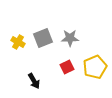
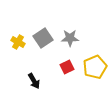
gray square: rotated 12 degrees counterclockwise
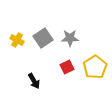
yellow cross: moved 1 px left, 2 px up
yellow pentagon: rotated 10 degrees counterclockwise
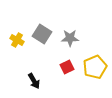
gray square: moved 1 px left, 4 px up; rotated 24 degrees counterclockwise
yellow pentagon: rotated 10 degrees clockwise
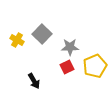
gray square: rotated 12 degrees clockwise
gray star: moved 9 px down
yellow pentagon: moved 1 px up
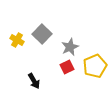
gray star: rotated 24 degrees counterclockwise
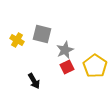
gray square: rotated 30 degrees counterclockwise
gray star: moved 5 px left, 3 px down
yellow pentagon: rotated 15 degrees counterclockwise
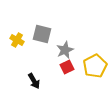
yellow pentagon: rotated 10 degrees clockwise
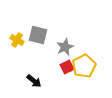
gray square: moved 4 px left, 1 px down
gray star: moved 3 px up
yellow pentagon: moved 11 px left
black arrow: rotated 21 degrees counterclockwise
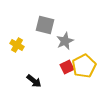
gray square: moved 7 px right, 10 px up
yellow cross: moved 5 px down
gray star: moved 6 px up
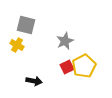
gray square: moved 19 px left
black arrow: rotated 28 degrees counterclockwise
